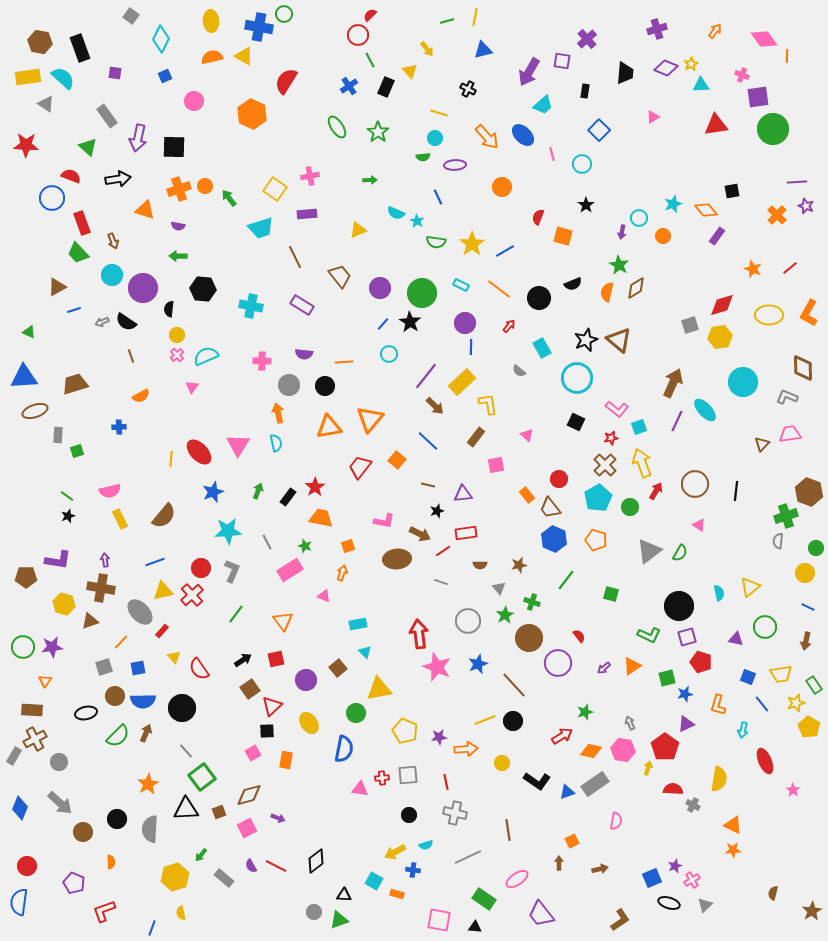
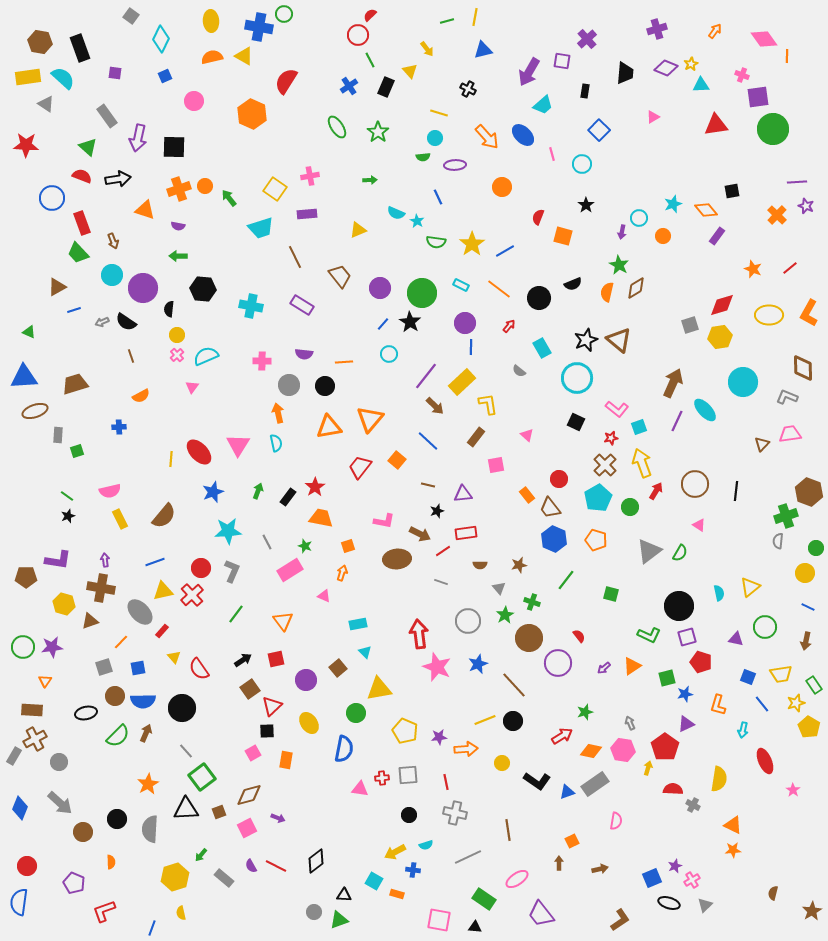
red semicircle at (71, 176): moved 11 px right
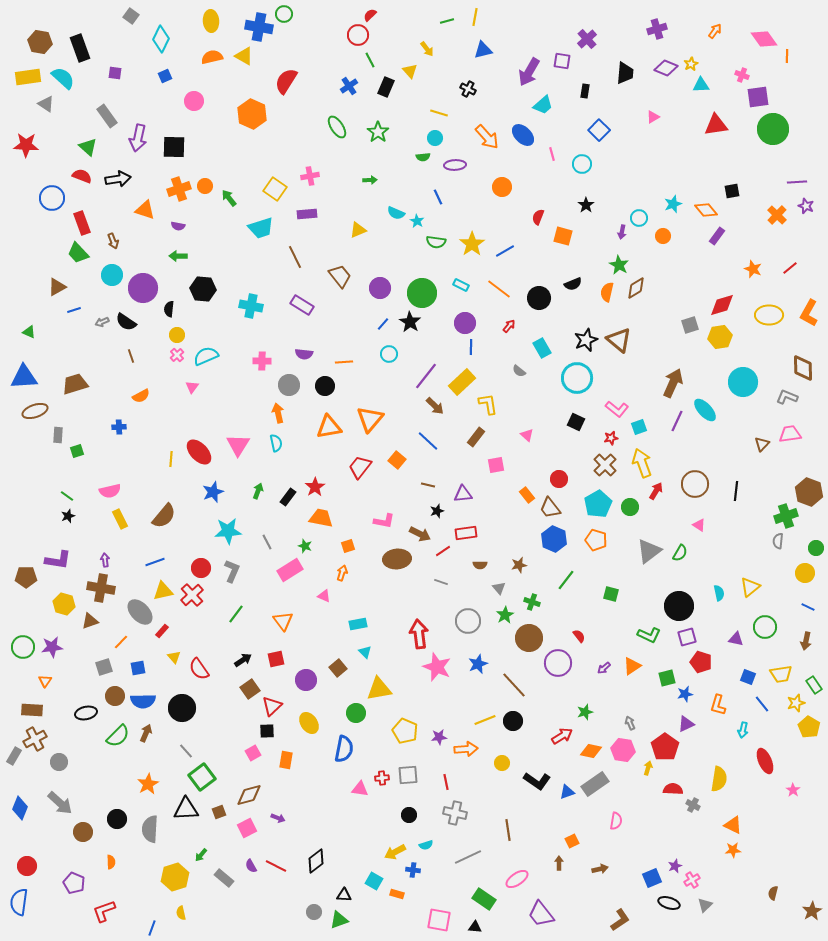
cyan pentagon at (598, 498): moved 6 px down
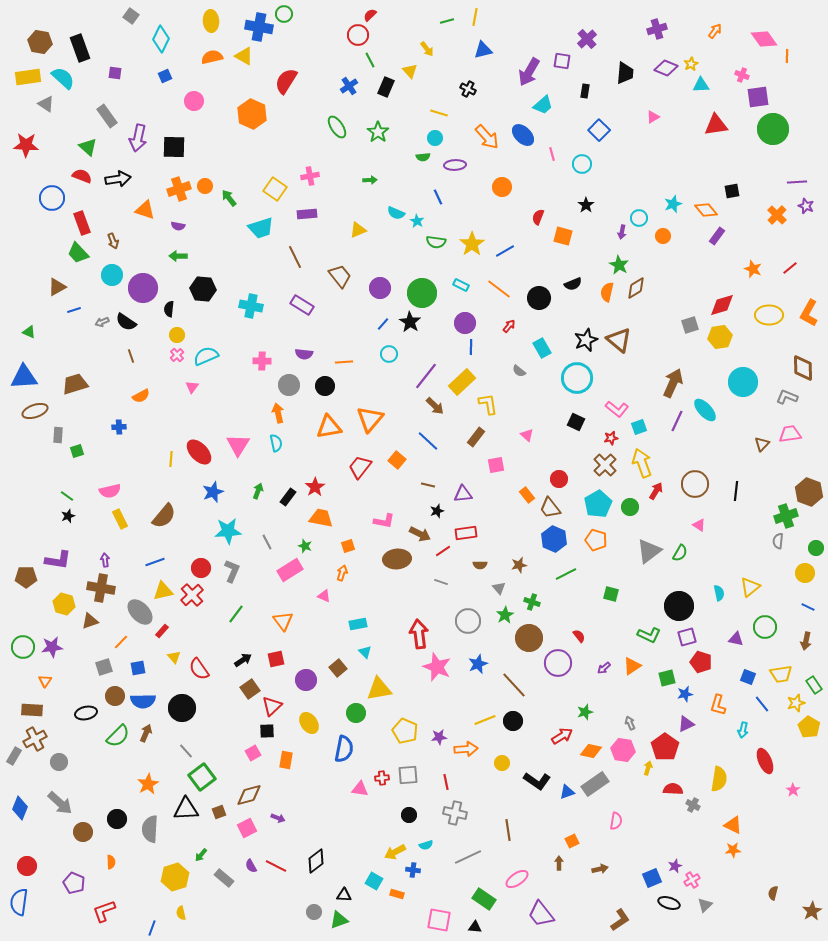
green line at (566, 580): moved 6 px up; rotated 25 degrees clockwise
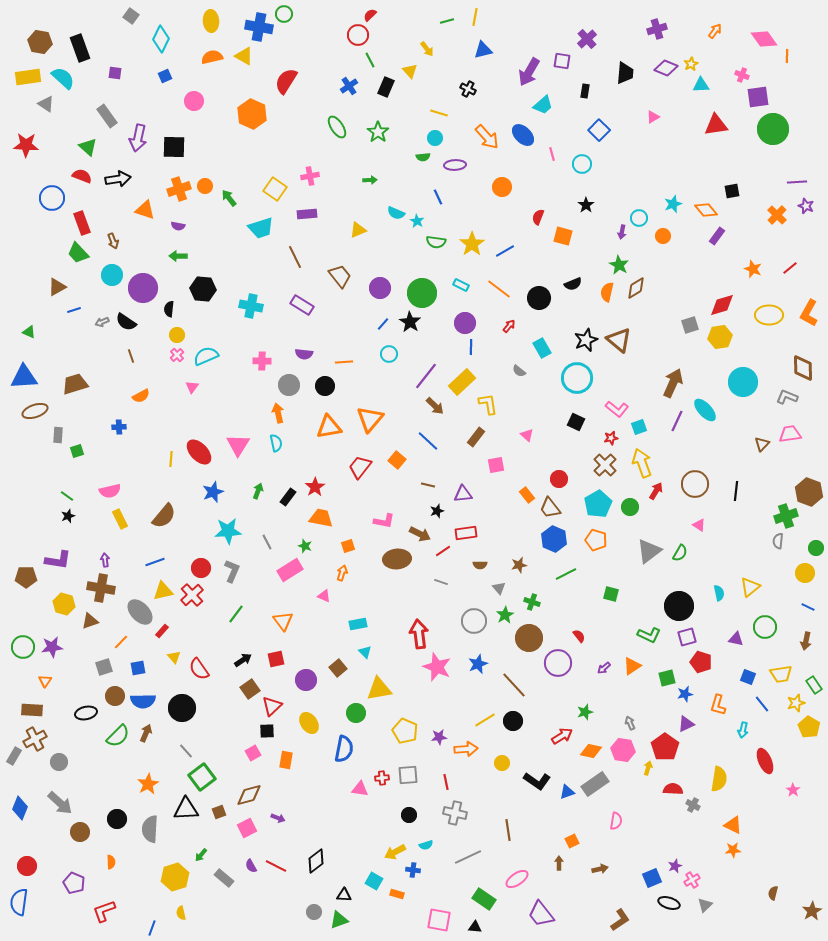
gray circle at (468, 621): moved 6 px right
yellow line at (485, 720): rotated 10 degrees counterclockwise
brown circle at (83, 832): moved 3 px left
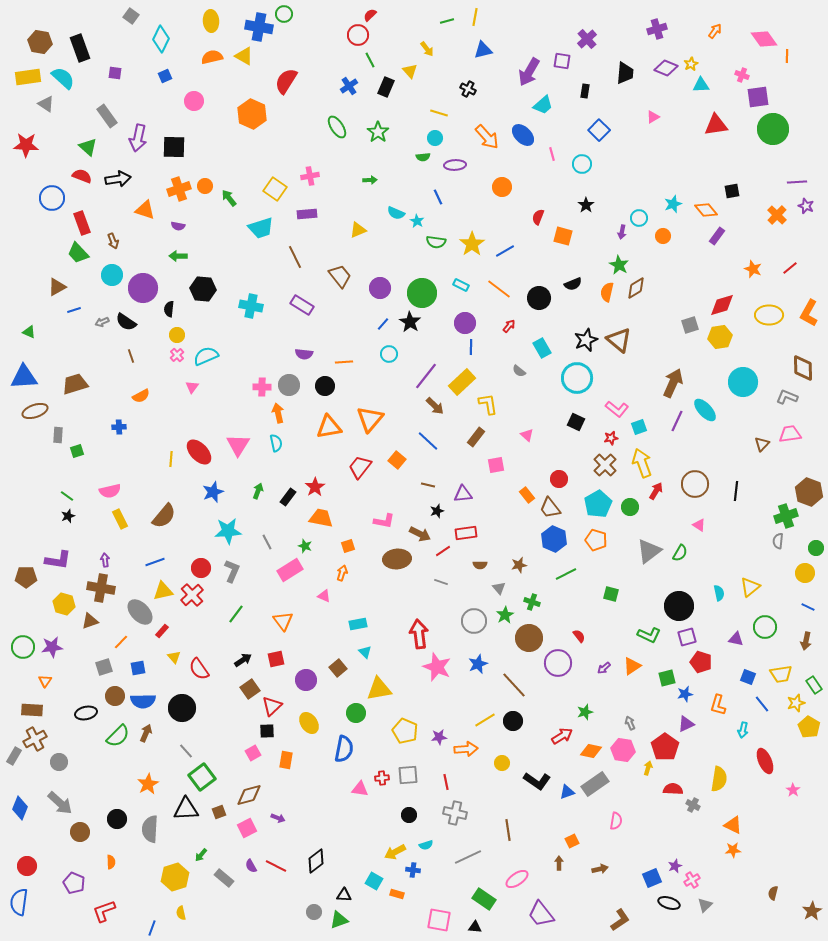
pink cross at (262, 361): moved 26 px down
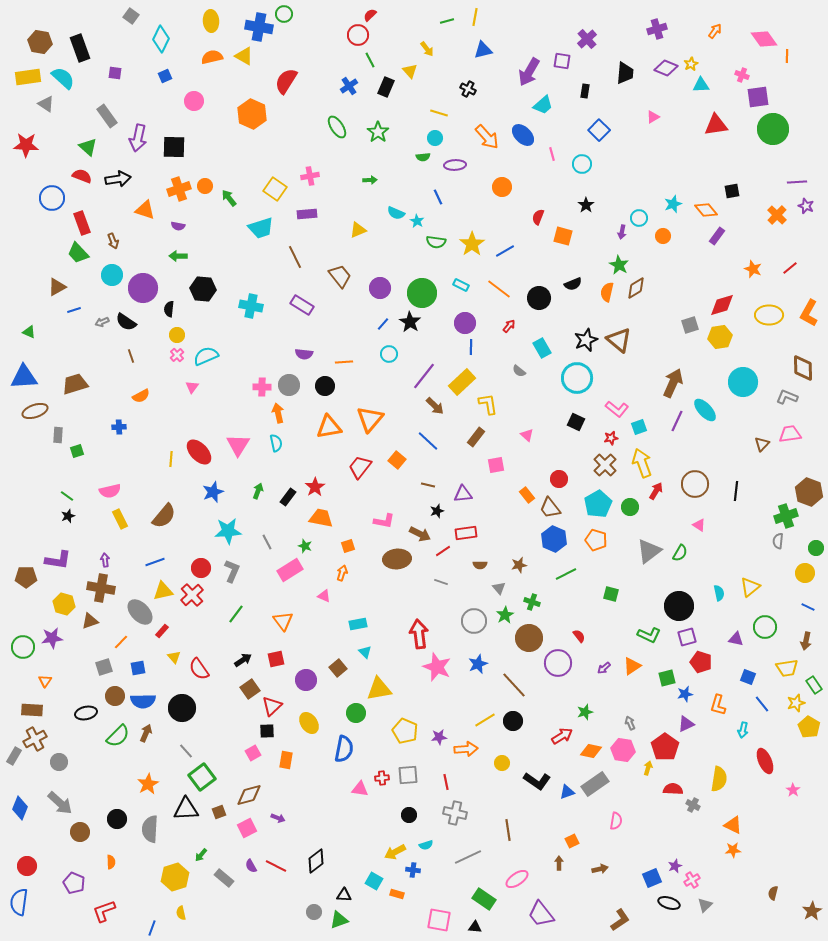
purple line at (426, 376): moved 2 px left
purple star at (52, 647): moved 9 px up
yellow trapezoid at (781, 674): moved 6 px right, 6 px up
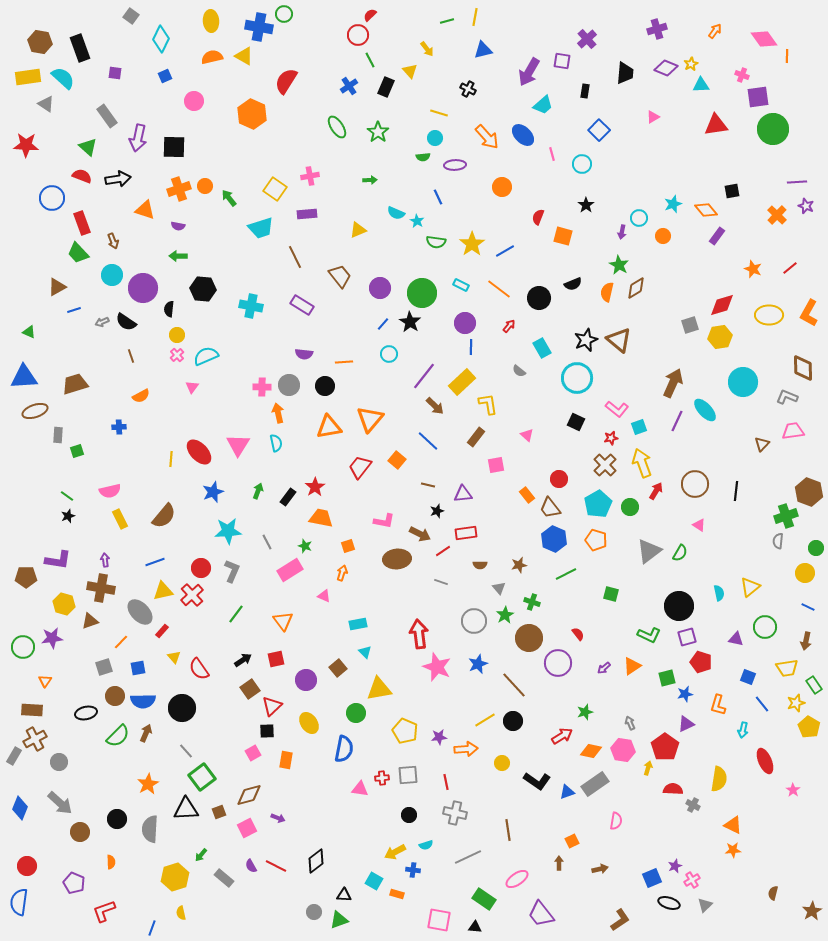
pink trapezoid at (790, 434): moved 3 px right, 3 px up
red semicircle at (579, 636): moved 1 px left, 2 px up
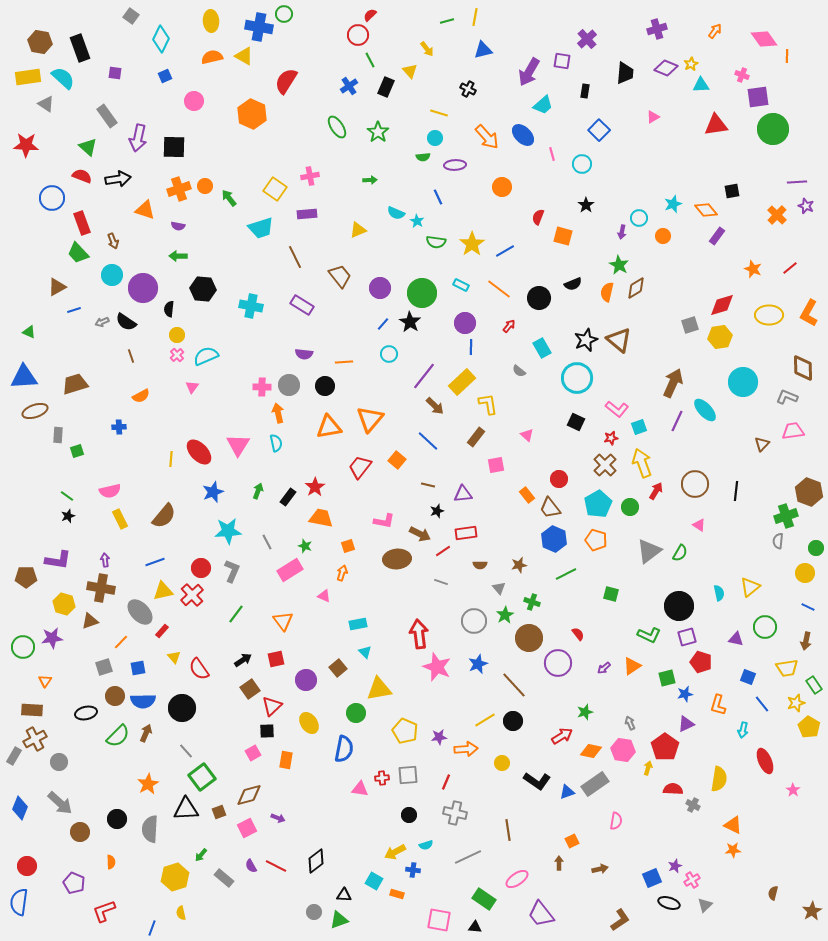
red line at (446, 782): rotated 35 degrees clockwise
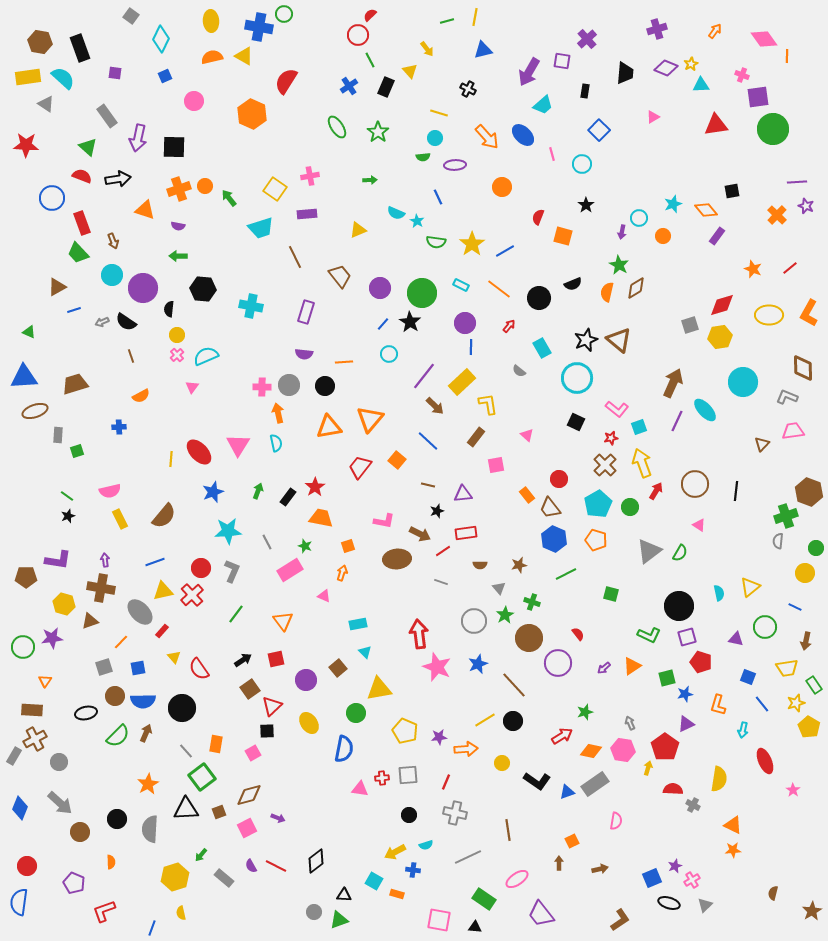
purple rectangle at (302, 305): moved 4 px right, 7 px down; rotated 75 degrees clockwise
blue line at (808, 607): moved 13 px left
orange rectangle at (286, 760): moved 70 px left, 16 px up
